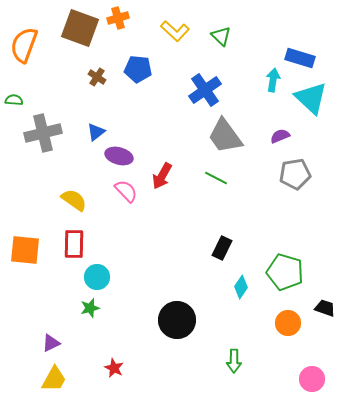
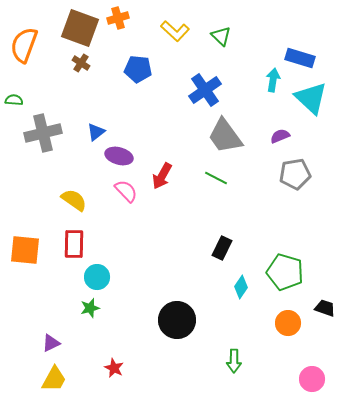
brown cross: moved 16 px left, 14 px up
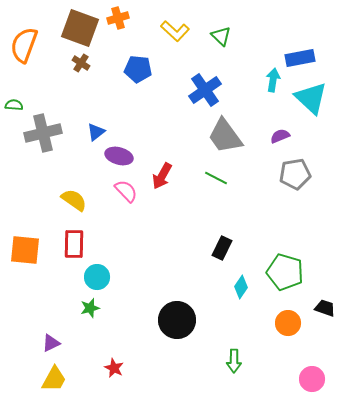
blue rectangle: rotated 28 degrees counterclockwise
green semicircle: moved 5 px down
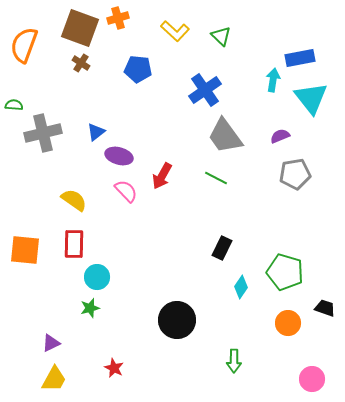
cyan triangle: rotated 9 degrees clockwise
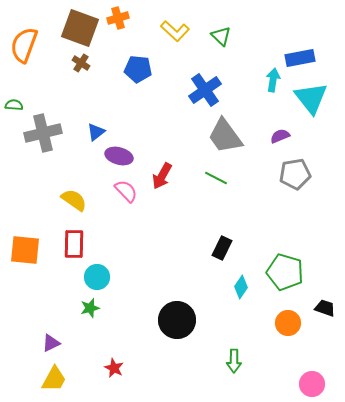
pink circle: moved 5 px down
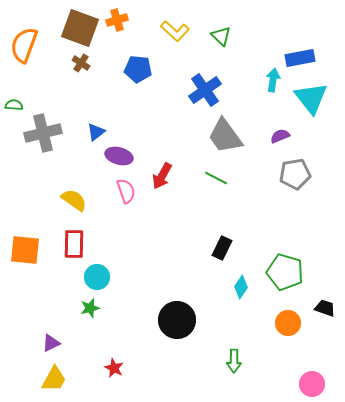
orange cross: moved 1 px left, 2 px down
pink semicircle: rotated 25 degrees clockwise
